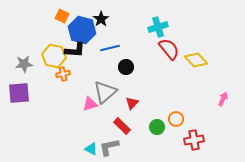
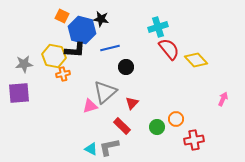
black star: rotated 28 degrees counterclockwise
pink triangle: moved 2 px down
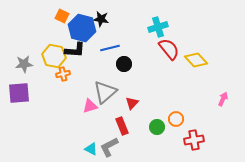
blue hexagon: moved 2 px up
black circle: moved 2 px left, 3 px up
red rectangle: rotated 24 degrees clockwise
gray L-shape: rotated 15 degrees counterclockwise
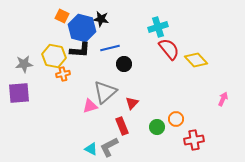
black L-shape: moved 5 px right
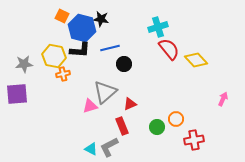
purple square: moved 2 px left, 1 px down
red triangle: moved 2 px left, 1 px down; rotated 24 degrees clockwise
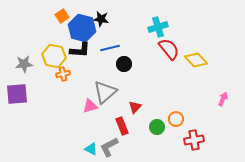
orange square: rotated 32 degrees clockwise
red triangle: moved 5 px right, 3 px down; rotated 24 degrees counterclockwise
